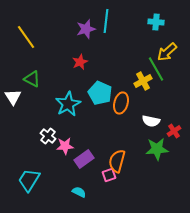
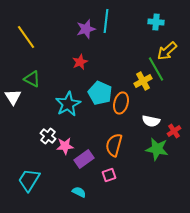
yellow arrow: moved 1 px up
green star: rotated 15 degrees clockwise
orange semicircle: moved 3 px left, 16 px up
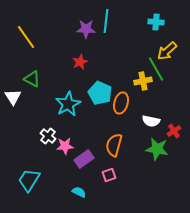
purple star: rotated 18 degrees clockwise
yellow cross: rotated 18 degrees clockwise
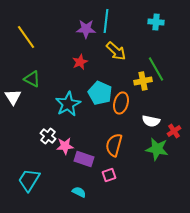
yellow arrow: moved 51 px left; rotated 95 degrees counterclockwise
purple rectangle: rotated 54 degrees clockwise
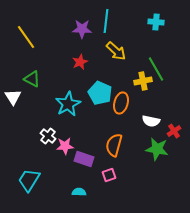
purple star: moved 4 px left
cyan semicircle: rotated 24 degrees counterclockwise
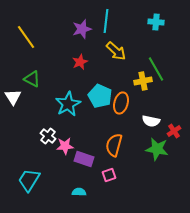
purple star: rotated 18 degrees counterclockwise
cyan pentagon: moved 3 px down
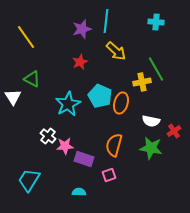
yellow cross: moved 1 px left, 1 px down
green star: moved 6 px left, 1 px up
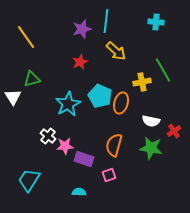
green line: moved 7 px right, 1 px down
green triangle: rotated 42 degrees counterclockwise
